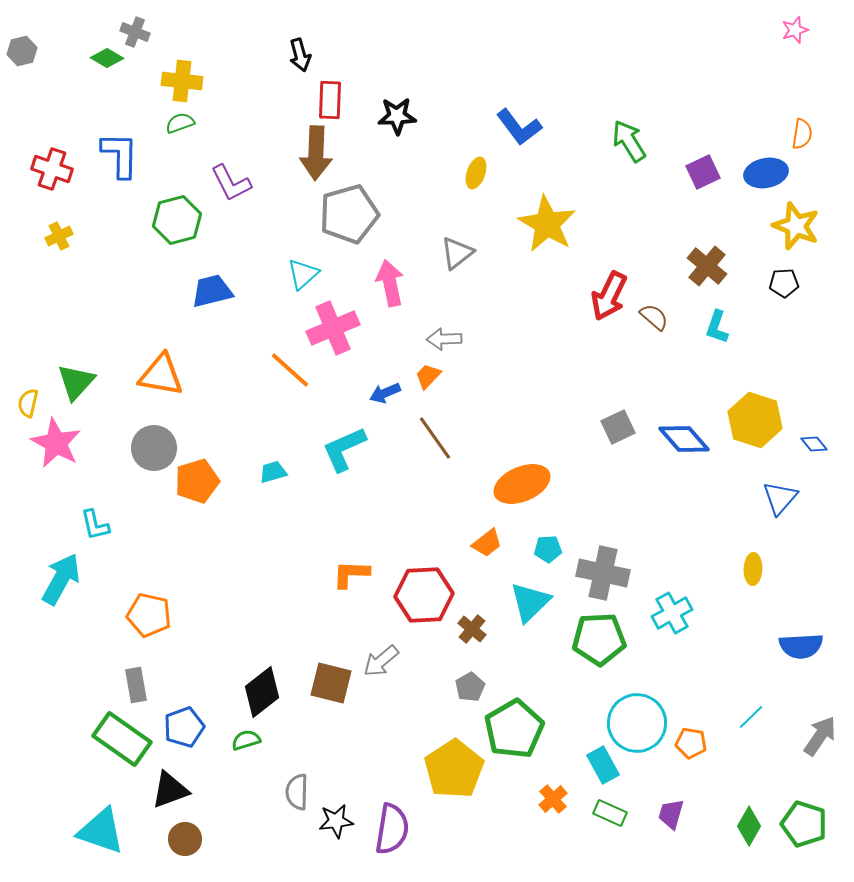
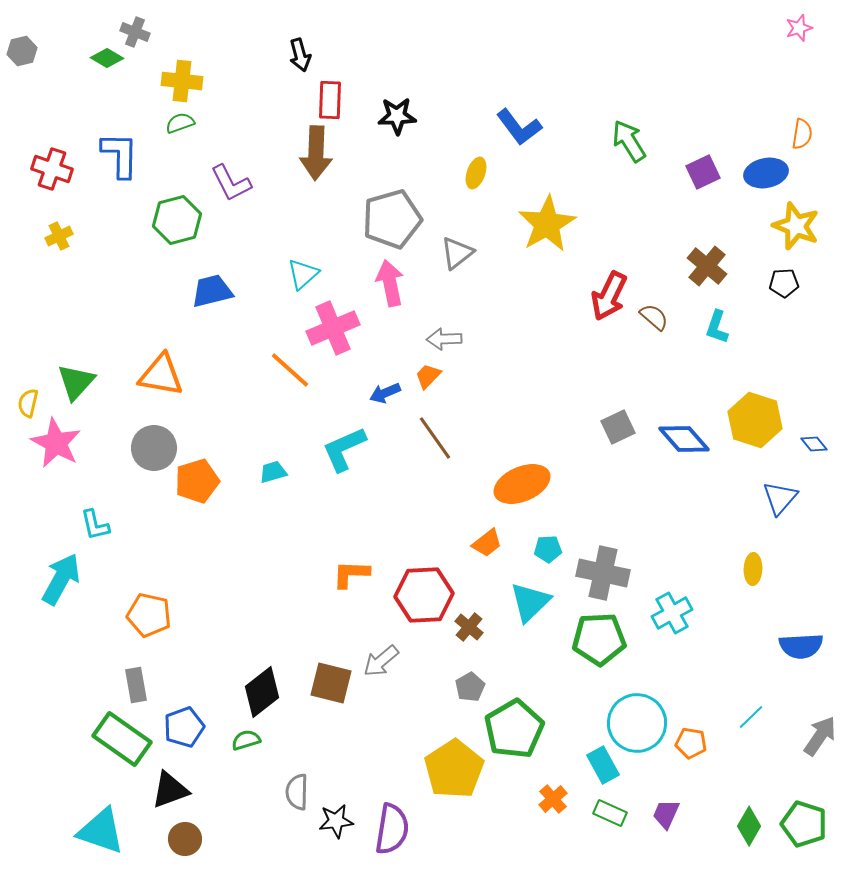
pink star at (795, 30): moved 4 px right, 2 px up
gray pentagon at (349, 214): moved 43 px right, 5 px down
yellow star at (547, 224): rotated 12 degrees clockwise
brown cross at (472, 629): moved 3 px left, 2 px up
purple trapezoid at (671, 814): moved 5 px left; rotated 8 degrees clockwise
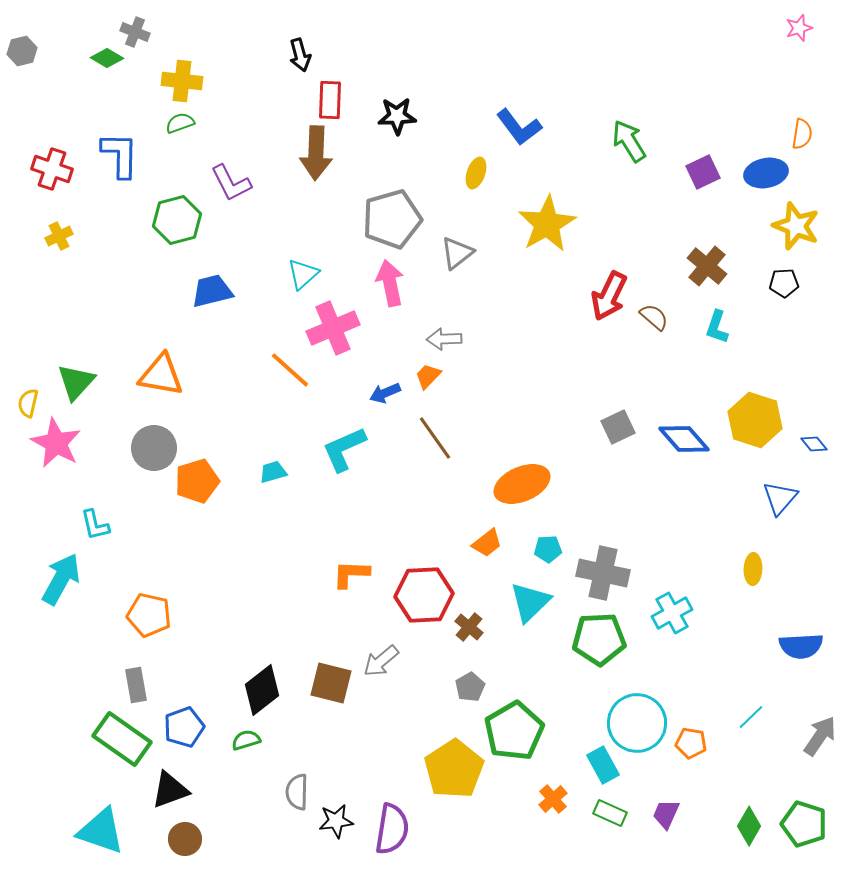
black diamond at (262, 692): moved 2 px up
green pentagon at (514, 729): moved 2 px down
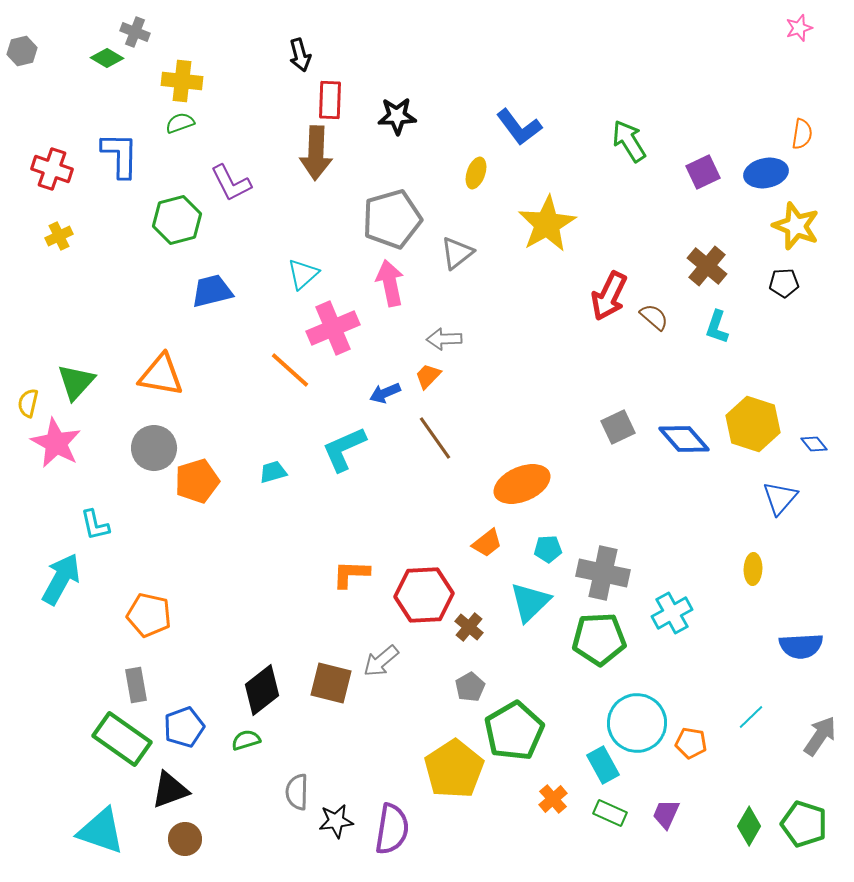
yellow hexagon at (755, 420): moved 2 px left, 4 px down
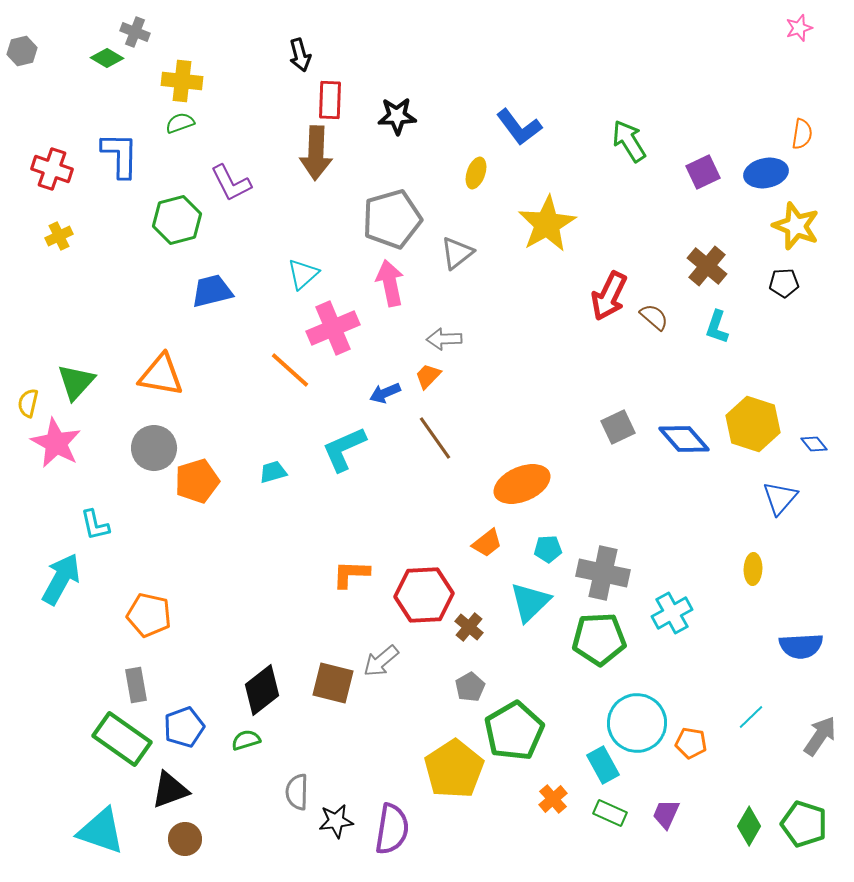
brown square at (331, 683): moved 2 px right
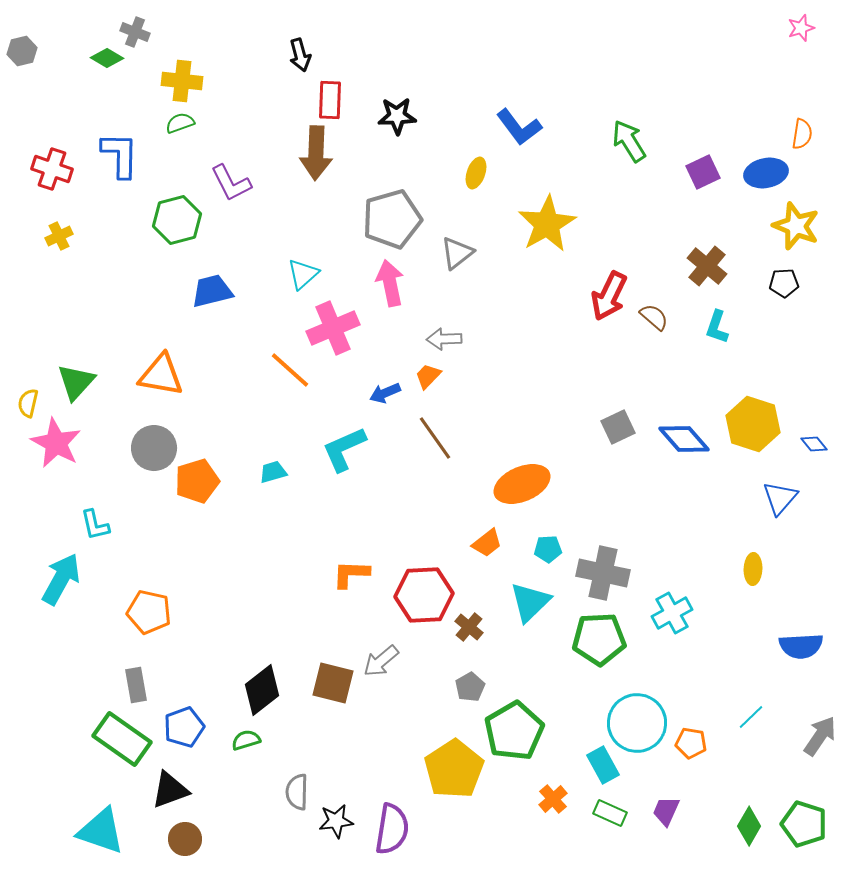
pink star at (799, 28): moved 2 px right
orange pentagon at (149, 615): moved 3 px up
purple trapezoid at (666, 814): moved 3 px up
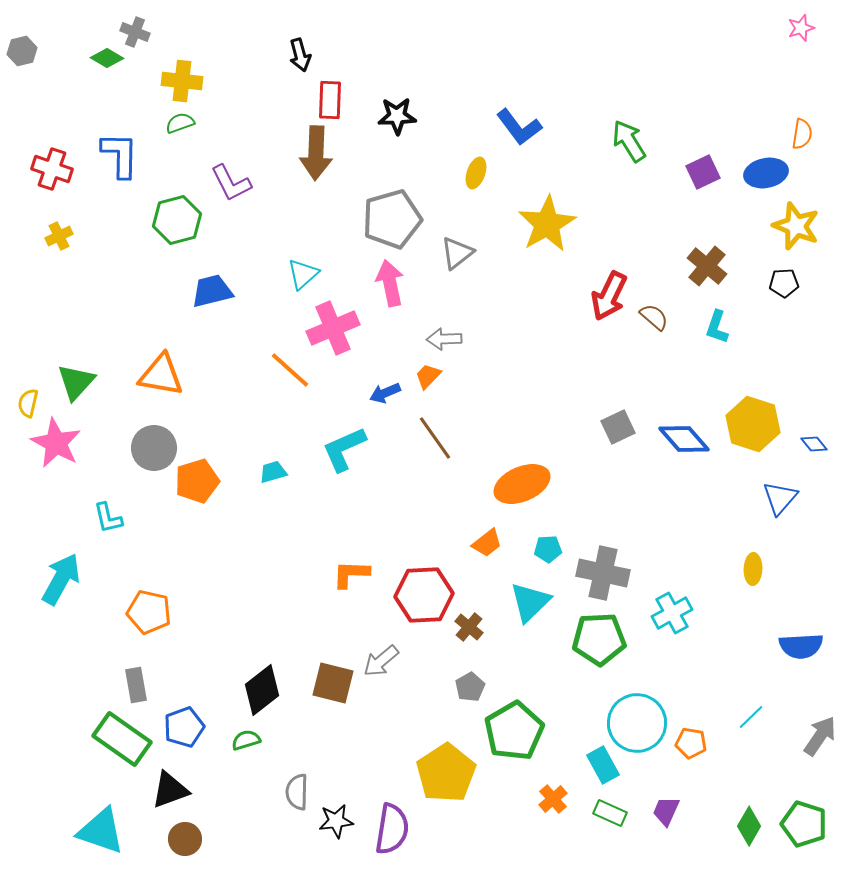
cyan L-shape at (95, 525): moved 13 px right, 7 px up
yellow pentagon at (454, 769): moved 8 px left, 4 px down
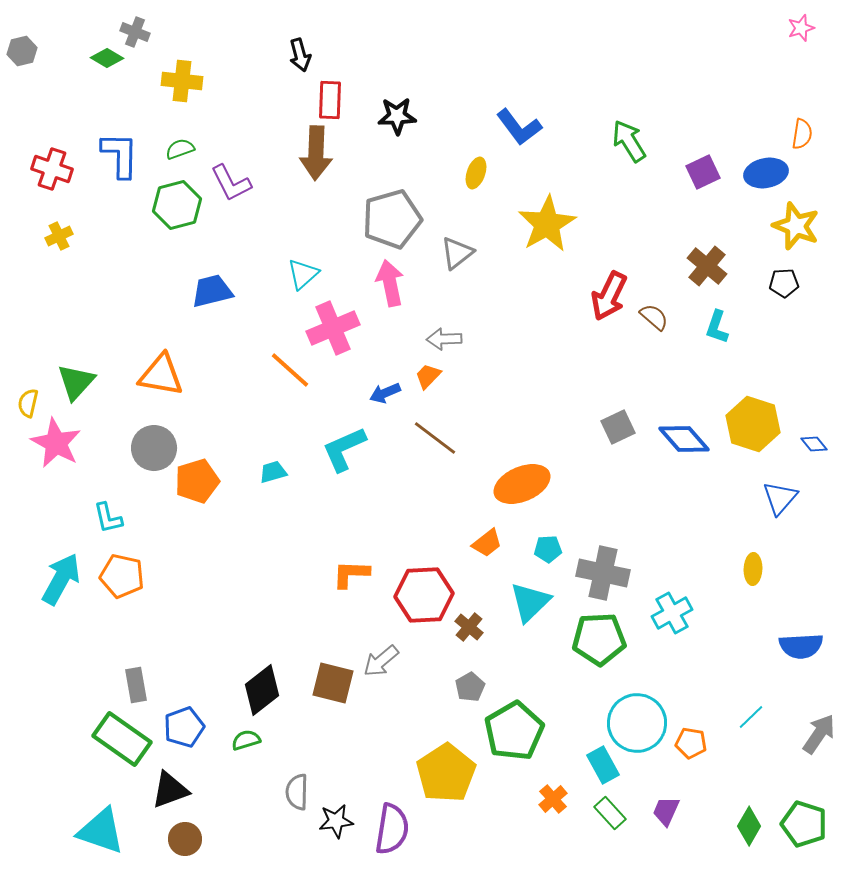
green semicircle at (180, 123): moved 26 px down
green hexagon at (177, 220): moved 15 px up
brown line at (435, 438): rotated 18 degrees counterclockwise
orange pentagon at (149, 612): moved 27 px left, 36 px up
gray arrow at (820, 736): moved 1 px left, 2 px up
green rectangle at (610, 813): rotated 24 degrees clockwise
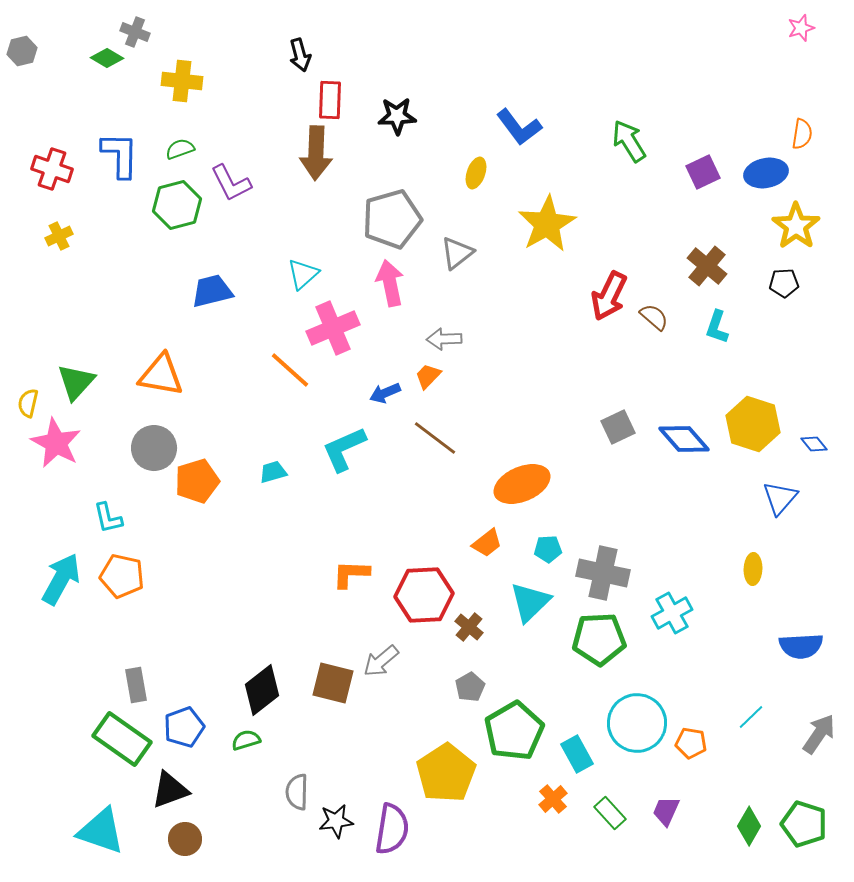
yellow star at (796, 226): rotated 15 degrees clockwise
cyan rectangle at (603, 765): moved 26 px left, 11 px up
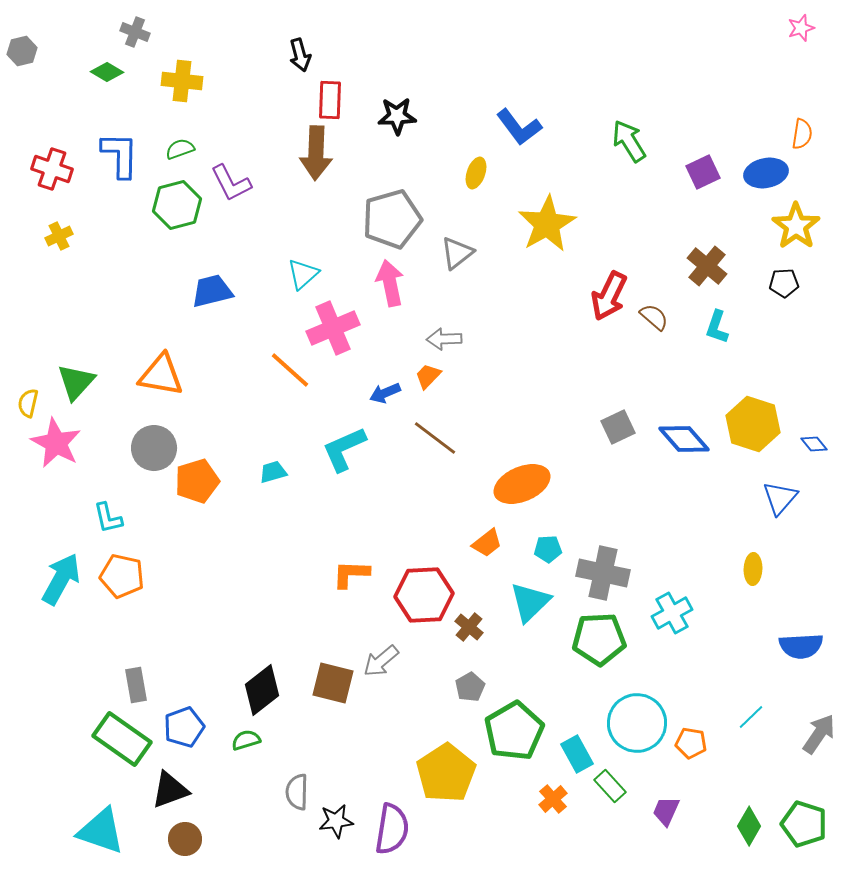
green diamond at (107, 58): moved 14 px down
green rectangle at (610, 813): moved 27 px up
